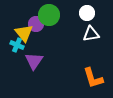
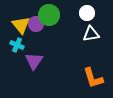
yellow triangle: moved 3 px left, 8 px up
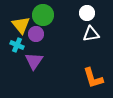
green circle: moved 6 px left
purple circle: moved 10 px down
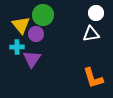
white circle: moved 9 px right
cyan cross: moved 2 px down; rotated 24 degrees counterclockwise
purple triangle: moved 2 px left, 2 px up
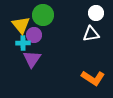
purple circle: moved 2 px left, 1 px down
cyan cross: moved 6 px right, 4 px up
orange L-shape: rotated 40 degrees counterclockwise
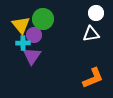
green circle: moved 4 px down
purple triangle: moved 3 px up
orange L-shape: rotated 55 degrees counterclockwise
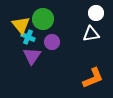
purple circle: moved 18 px right, 7 px down
cyan cross: moved 5 px right, 6 px up; rotated 24 degrees clockwise
